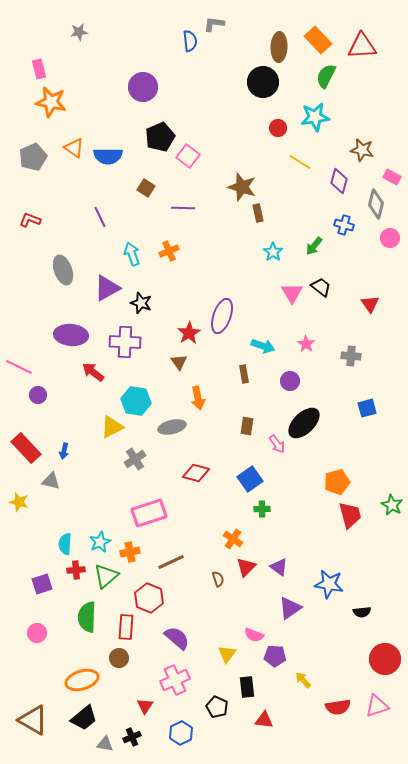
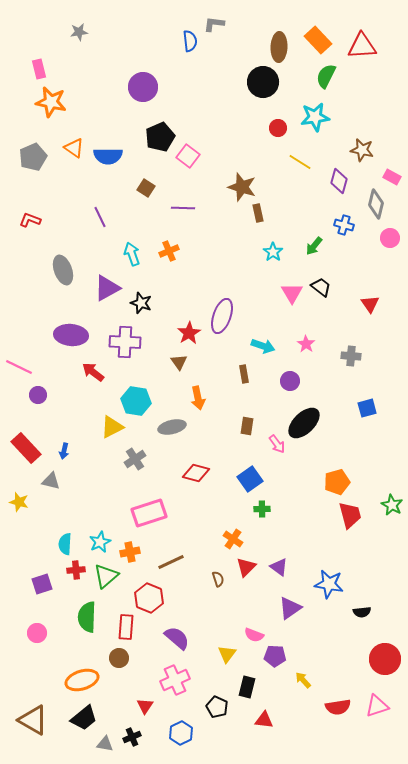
black rectangle at (247, 687): rotated 20 degrees clockwise
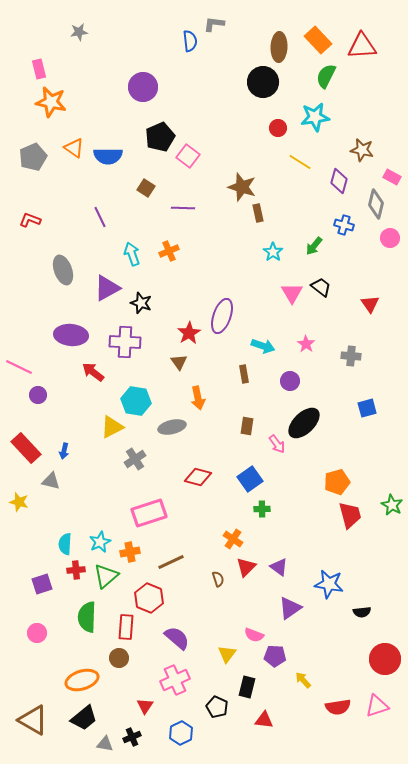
red diamond at (196, 473): moved 2 px right, 4 px down
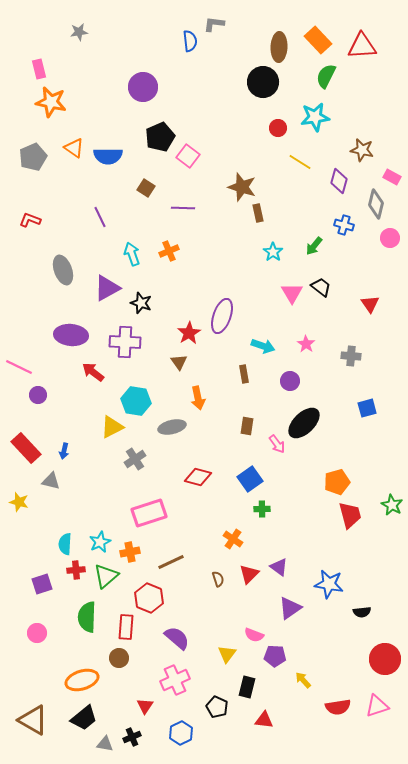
red triangle at (246, 567): moved 3 px right, 7 px down
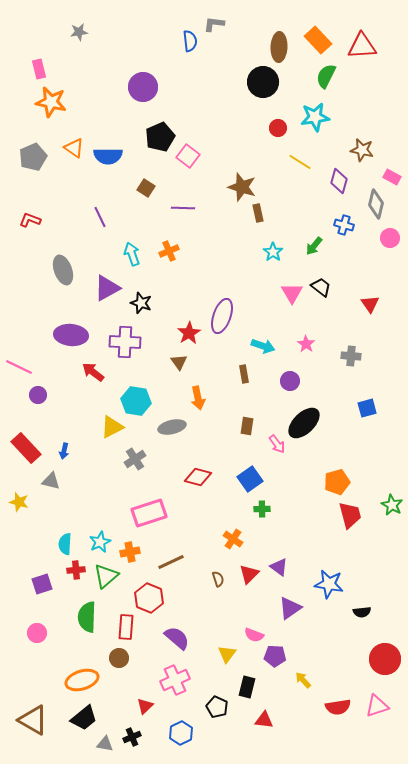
red triangle at (145, 706): rotated 12 degrees clockwise
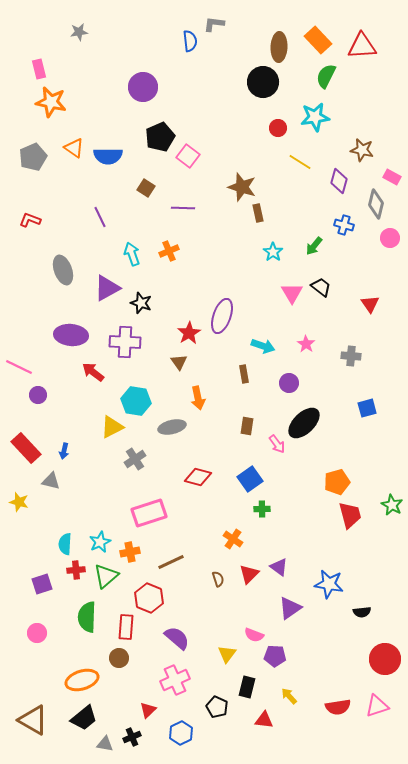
purple circle at (290, 381): moved 1 px left, 2 px down
yellow arrow at (303, 680): moved 14 px left, 16 px down
red triangle at (145, 706): moved 3 px right, 4 px down
